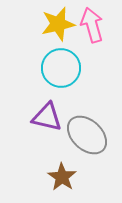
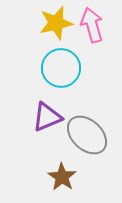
yellow star: moved 2 px left, 1 px up
purple triangle: rotated 36 degrees counterclockwise
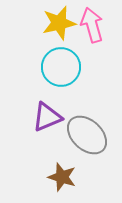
yellow star: moved 3 px right
cyan circle: moved 1 px up
brown star: rotated 16 degrees counterclockwise
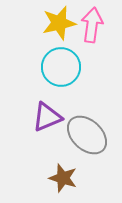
pink arrow: rotated 24 degrees clockwise
brown star: moved 1 px right, 1 px down
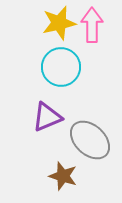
pink arrow: rotated 8 degrees counterclockwise
gray ellipse: moved 3 px right, 5 px down
brown star: moved 2 px up
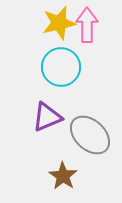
pink arrow: moved 5 px left
gray ellipse: moved 5 px up
brown star: rotated 16 degrees clockwise
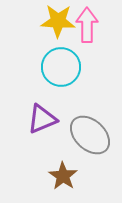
yellow star: moved 1 px left, 2 px up; rotated 16 degrees clockwise
purple triangle: moved 5 px left, 2 px down
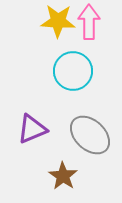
pink arrow: moved 2 px right, 3 px up
cyan circle: moved 12 px right, 4 px down
purple triangle: moved 10 px left, 10 px down
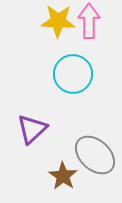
pink arrow: moved 1 px up
cyan circle: moved 3 px down
purple triangle: rotated 20 degrees counterclockwise
gray ellipse: moved 5 px right, 20 px down
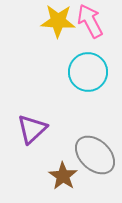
pink arrow: moved 1 px right; rotated 28 degrees counterclockwise
cyan circle: moved 15 px right, 2 px up
